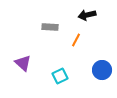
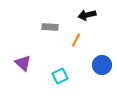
blue circle: moved 5 px up
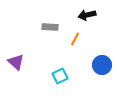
orange line: moved 1 px left, 1 px up
purple triangle: moved 7 px left, 1 px up
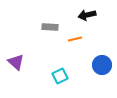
orange line: rotated 48 degrees clockwise
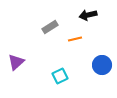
black arrow: moved 1 px right
gray rectangle: rotated 35 degrees counterclockwise
purple triangle: rotated 36 degrees clockwise
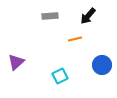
black arrow: moved 1 px down; rotated 36 degrees counterclockwise
gray rectangle: moved 11 px up; rotated 28 degrees clockwise
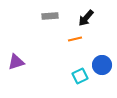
black arrow: moved 2 px left, 2 px down
purple triangle: rotated 24 degrees clockwise
cyan square: moved 20 px right
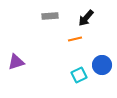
cyan square: moved 1 px left, 1 px up
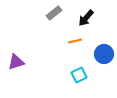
gray rectangle: moved 4 px right, 3 px up; rotated 35 degrees counterclockwise
orange line: moved 2 px down
blue circle: moved 2 px right, 11 px up
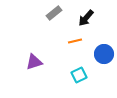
purple triangle: moved 18 px right
